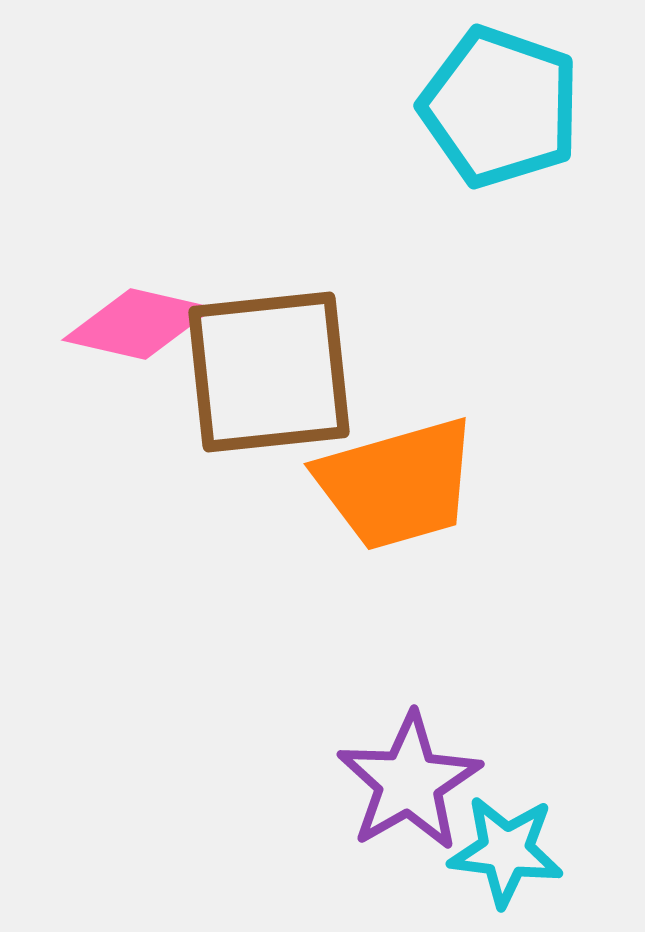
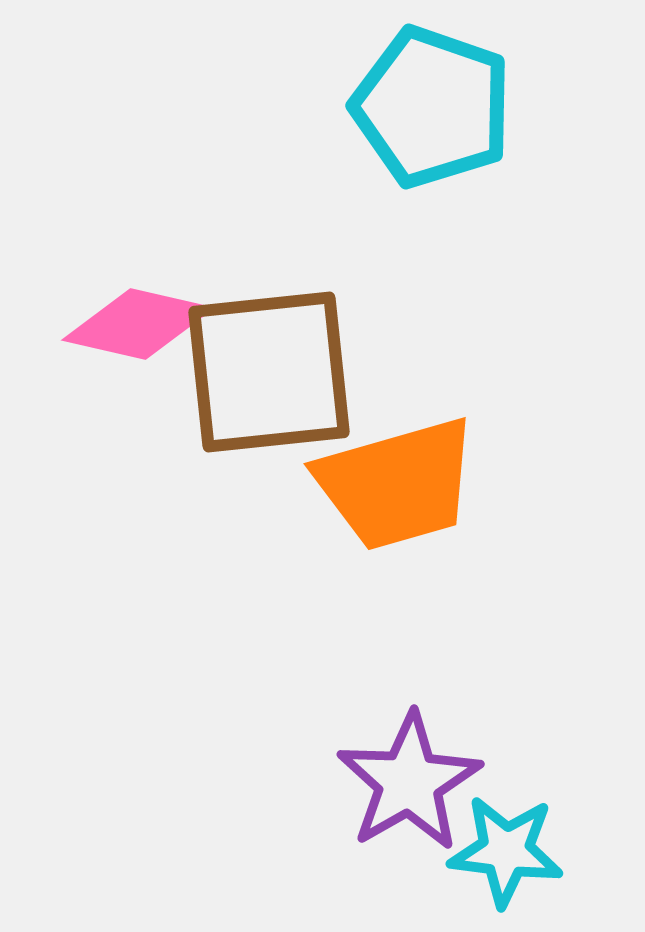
cyan pentagon: moved 68 px left
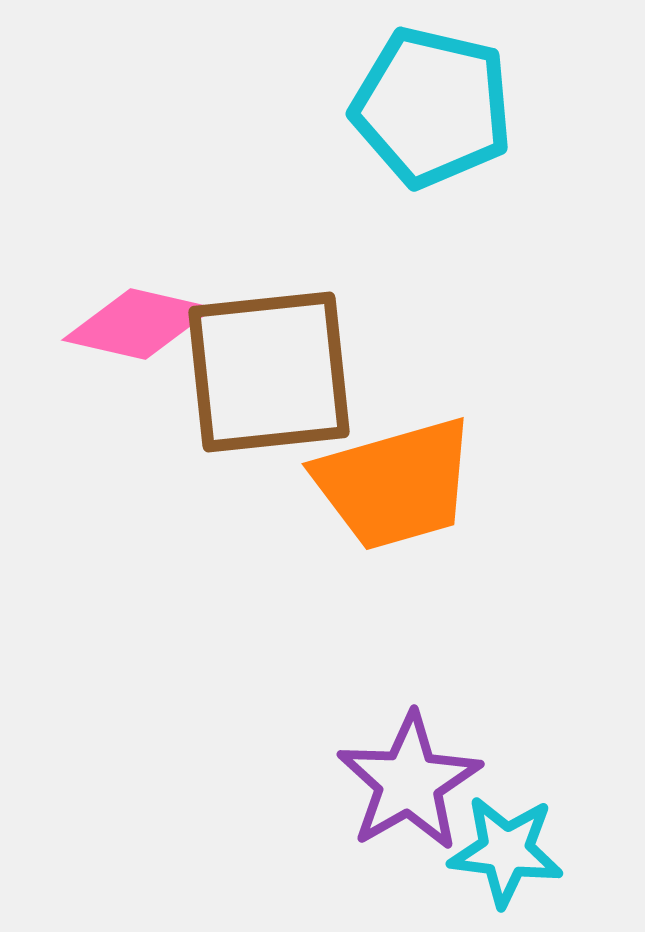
cyan pentagon: rotated 6 degrees counterclockwise
orange trapezoid: moved 2 px left
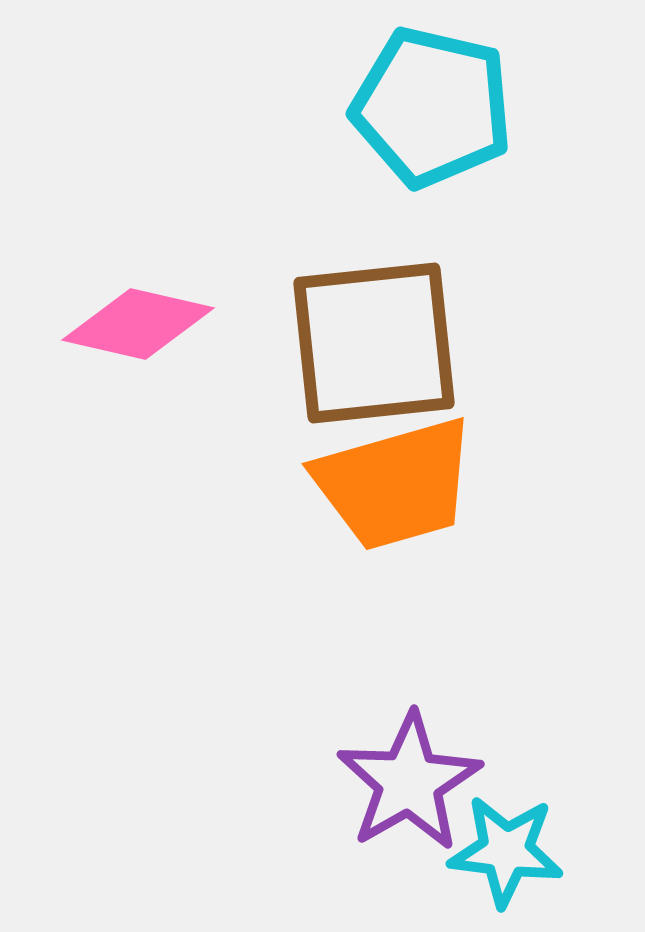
brown square: moved 105 px right, 29 px up
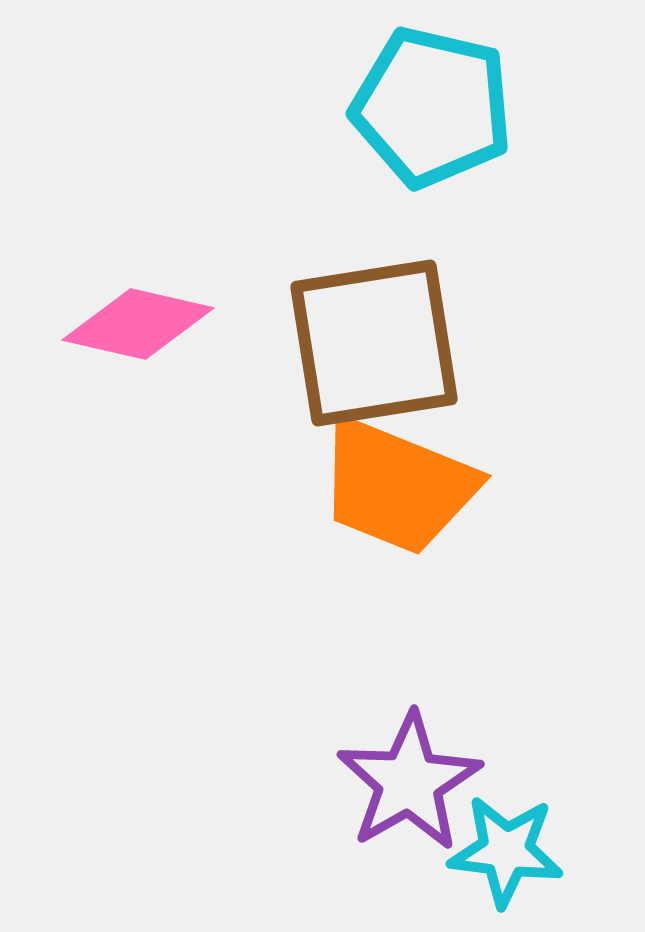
brown square: rotated 3 degrees counterclockwise
orange trapezoid: moved 2 px right, 2 px down; rotated 38 degrees clockwise
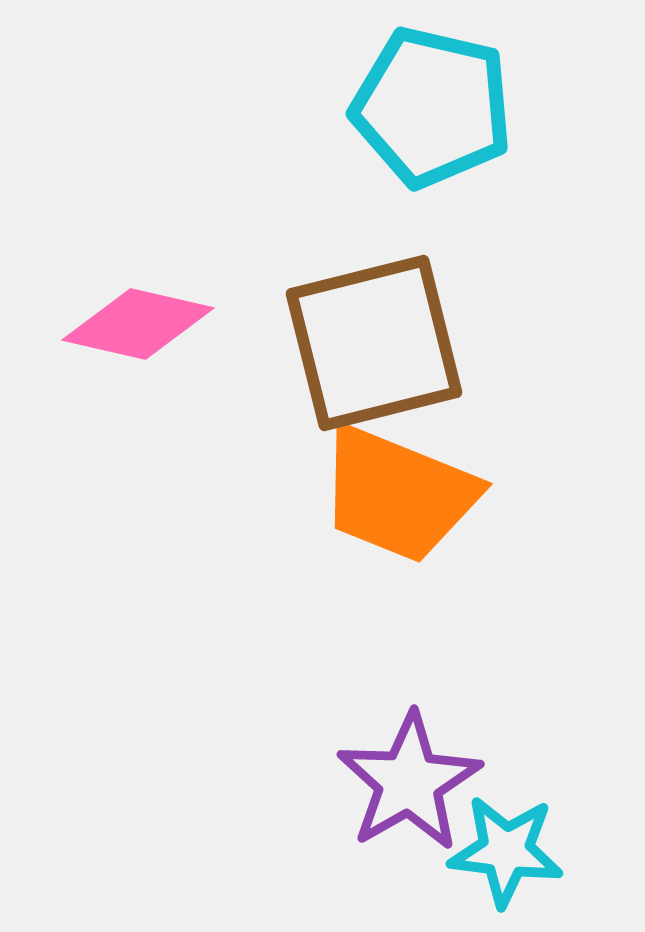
brown square: rotated 5 degrees counterclockwise
orange trapezoid: moved 1 px right, 8 px down
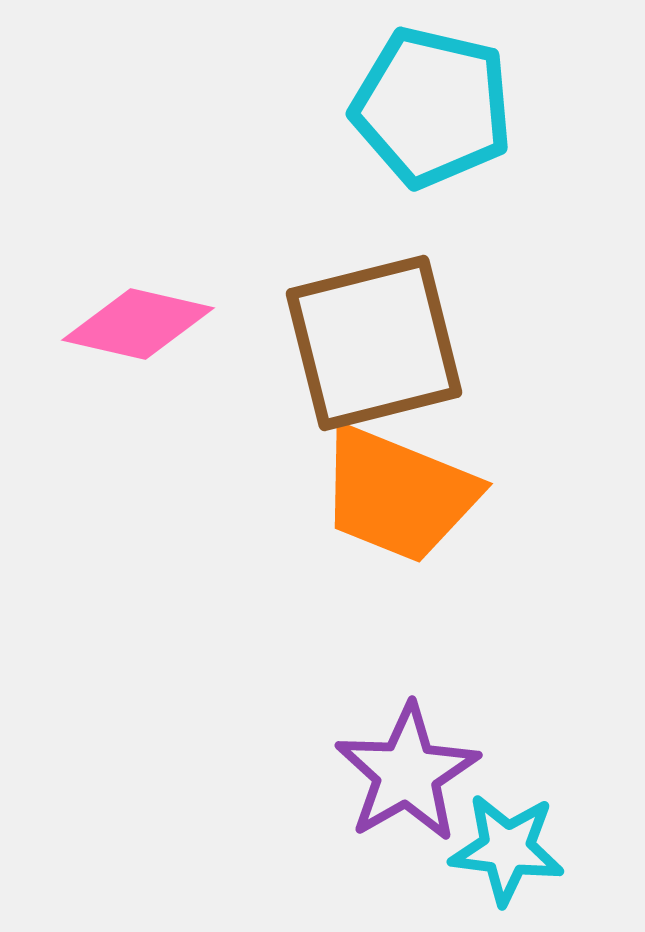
purple star: moved 2 px left, 9 px up
cyan star: moved 1 px right, 2 px up
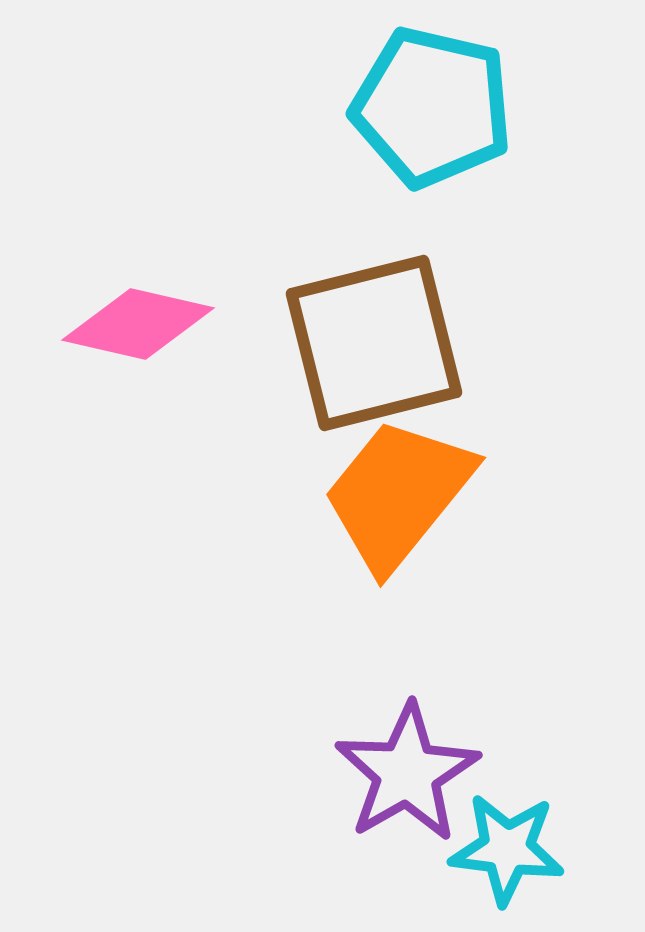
orange trapezoid: rotated 107 degrees clockwise
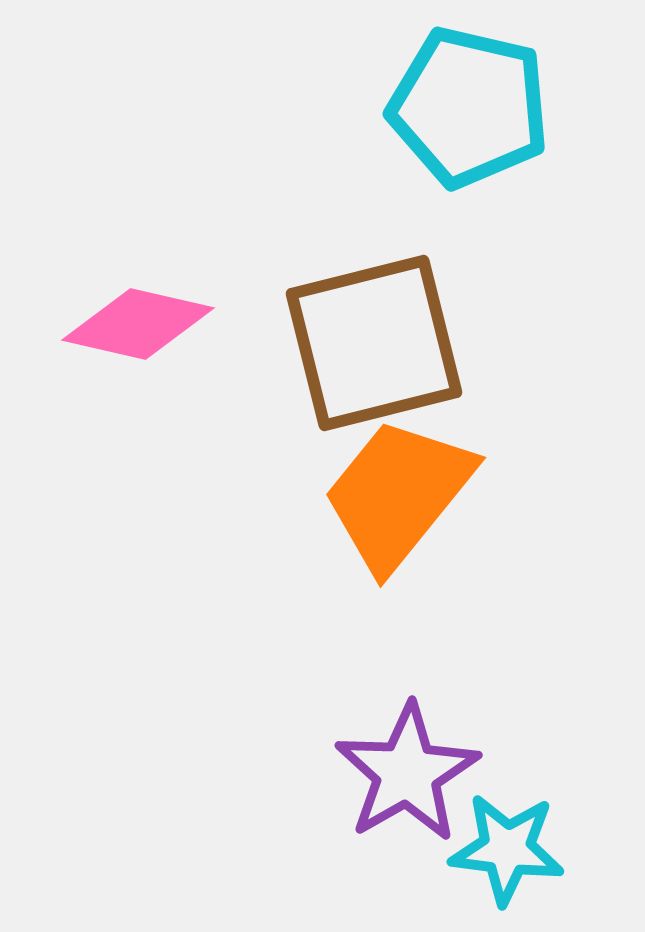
cyan pentagon: moved 37 px right
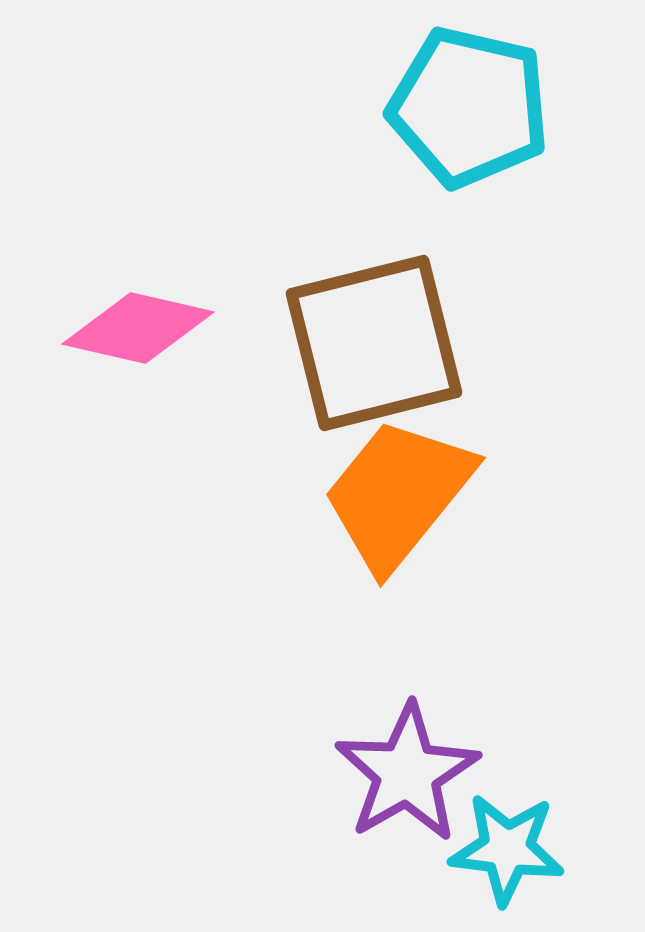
pink diamond: moved 4 px down
